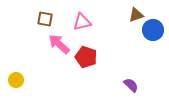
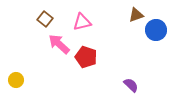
brown square: rotated 28 degrees clockwise
blue circle: moved 3 px right
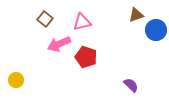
pink arrow: rotated 65 degrees counterclockwise
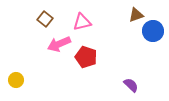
blue circle: moved 3 px left, 1 px down
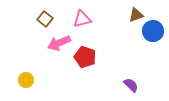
pink triangle: moved 3 px up
pink arrow: moved 1 px up
red pentagon: moved 1 px left
yellow circle: moved 10 px right
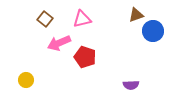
purple semicircle: rotated 133 degrees clockwise
